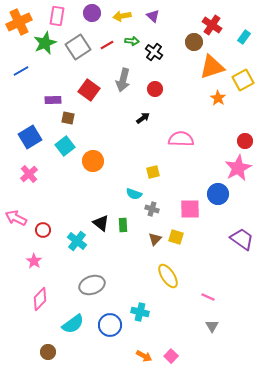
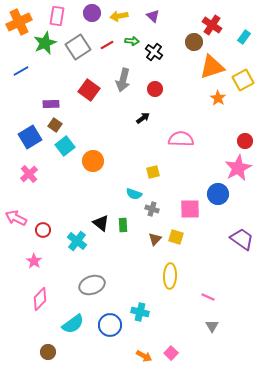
yellow arrow at (122, 16): moved 3 px left
purple rectangle at (53, 100): moved 2 px left, 4 px down
brown square at (68, 118): moved 13 px left, 7 px down; rotated 24 degrees clockwise
yellow ellipse at (168, 276): moved 2 px right; rotated 35 degrees clockwise
pink square at (171, 356): moved 3 px up
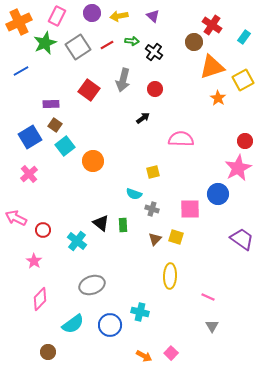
pink rectangle at (57, 16): rotated 18 degrees clockwise
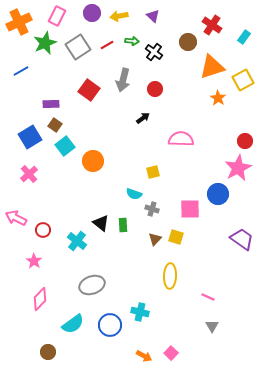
brown circle at (194, 42): moved 6 px left
